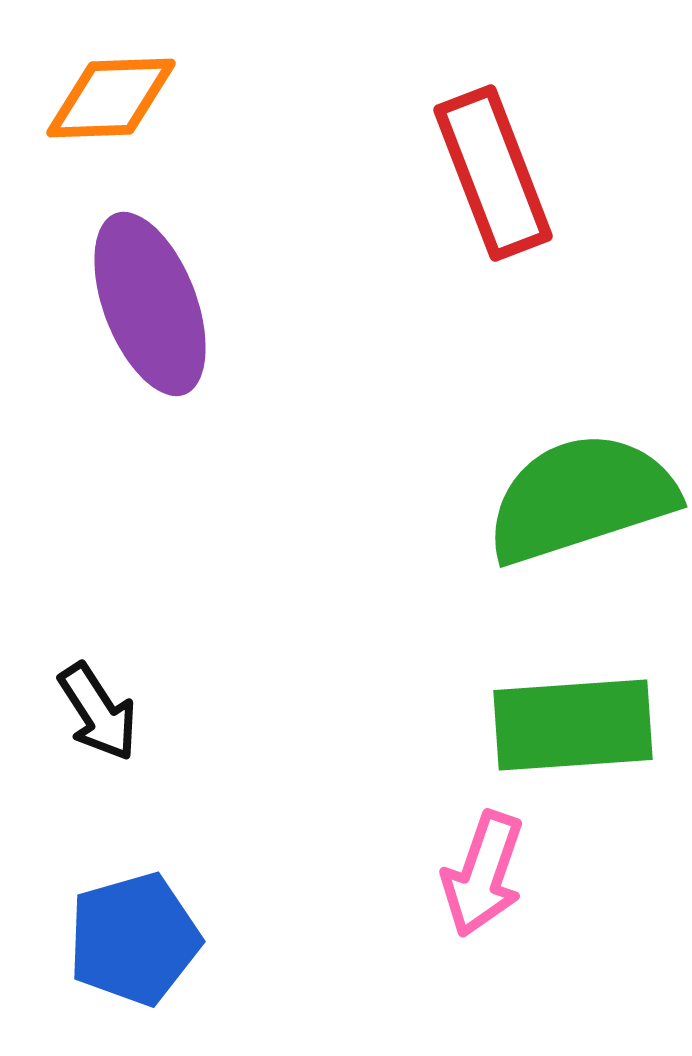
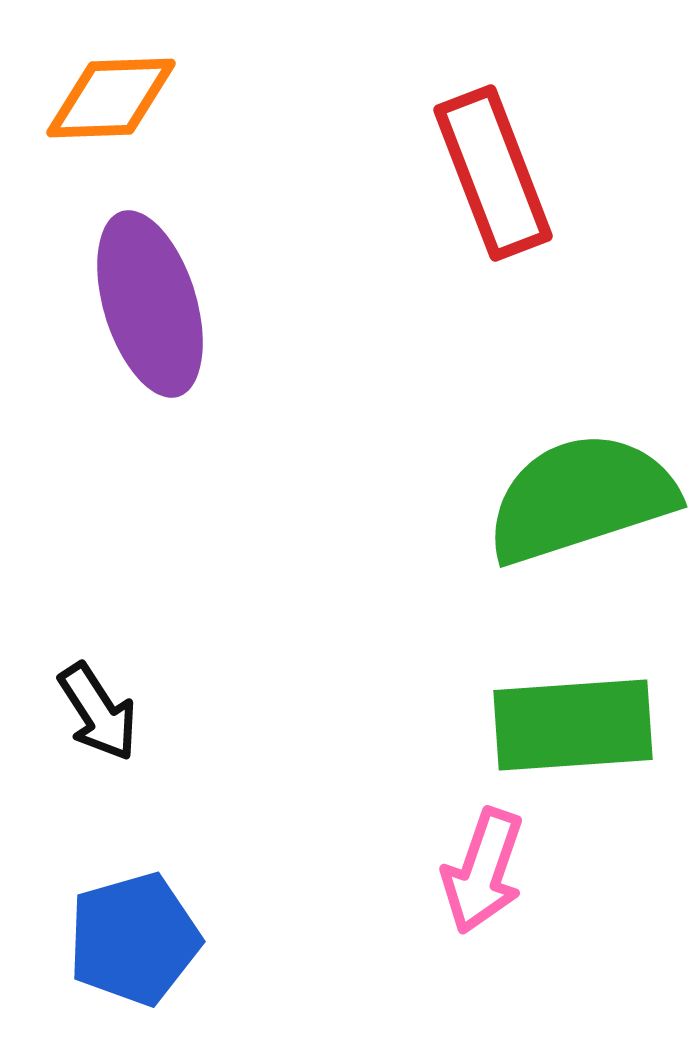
purple ellipse: rotated 4 degrees clockwise
pink arrow: moved 3 px up
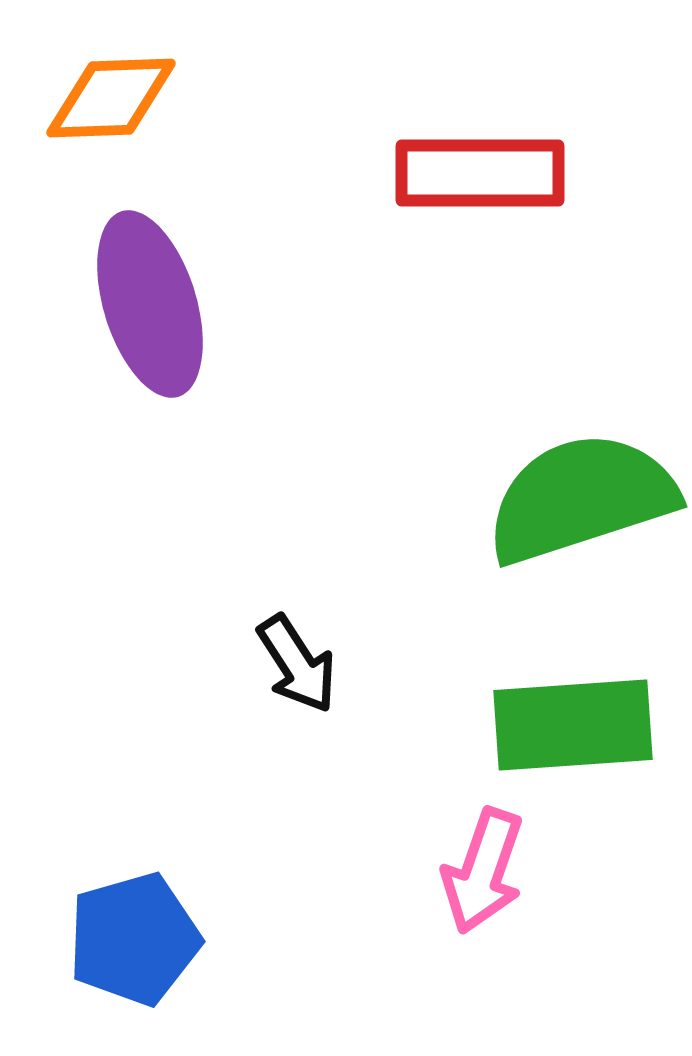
red rectangle: moved 13 px left; rotated 69 degrees counterclockwise
black arrow: moved 199 px right, 48 px up
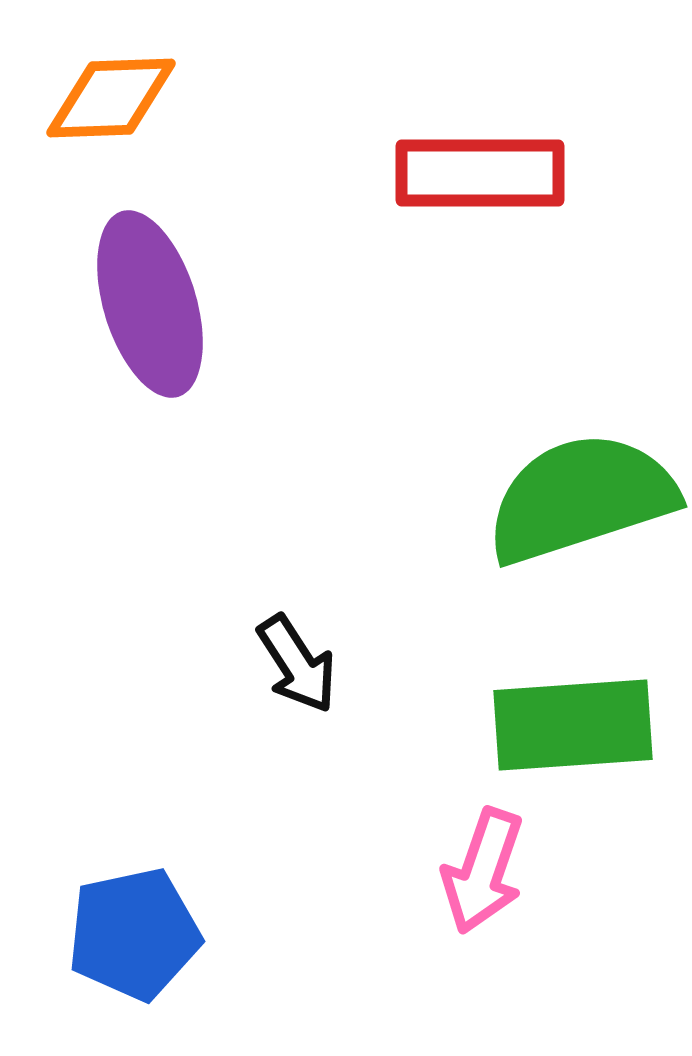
blue pentagon: moved 5 px up; rotated 4 degrees clockwise
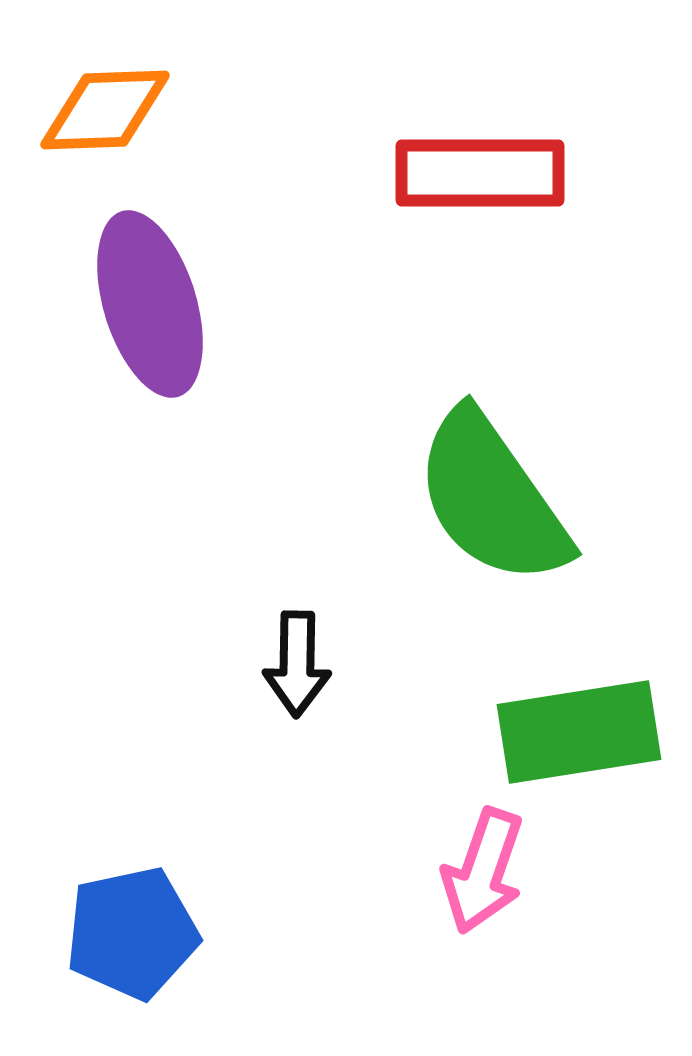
orange diamond: moved 6 px left, 12 px down
green semicircle: moved 89 px left; rotated 107 degrees counterclockwise
black arrow: rotated 34 degrees clockwise
green rectangle: moved 6 px right, 7 px down; rotated 5 degrees counterclockwise
blue pentagon: moved 2 px left, 1 px up
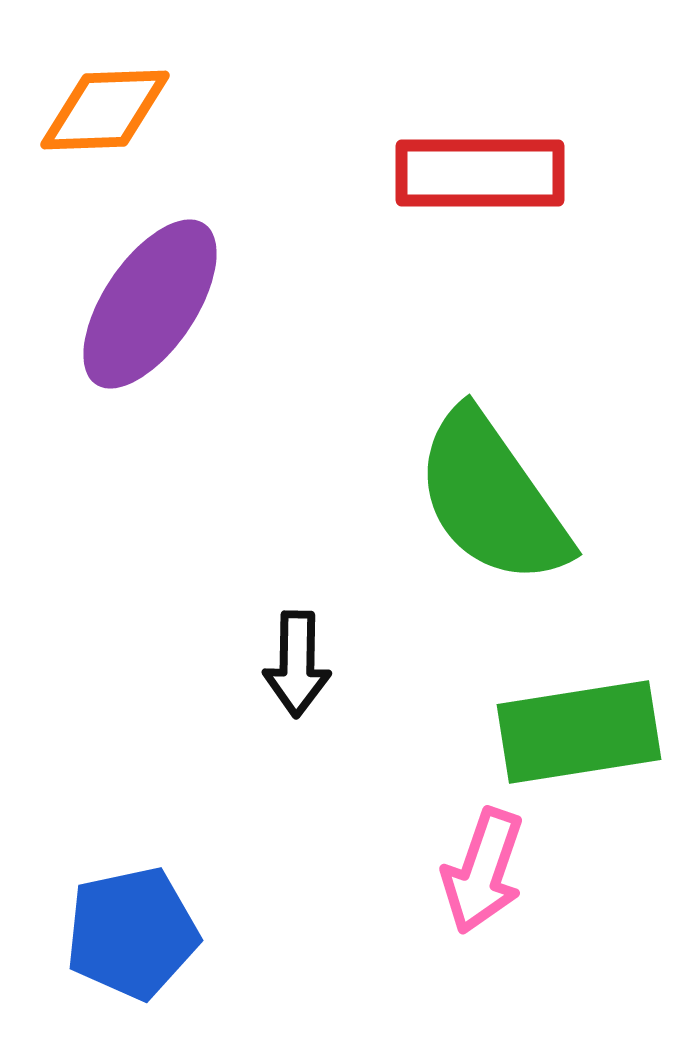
purple ellipse: rotated 51 degrees clockwise
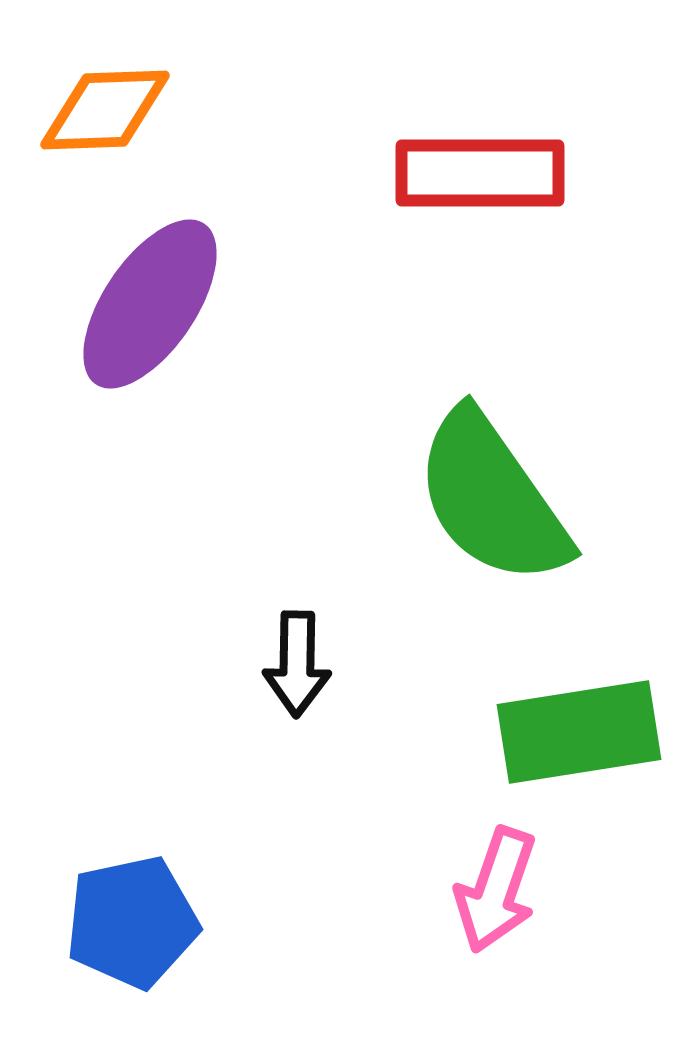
pink arrow: moved 13 px right, 19 px down
blue pentagon: moved 11 px up
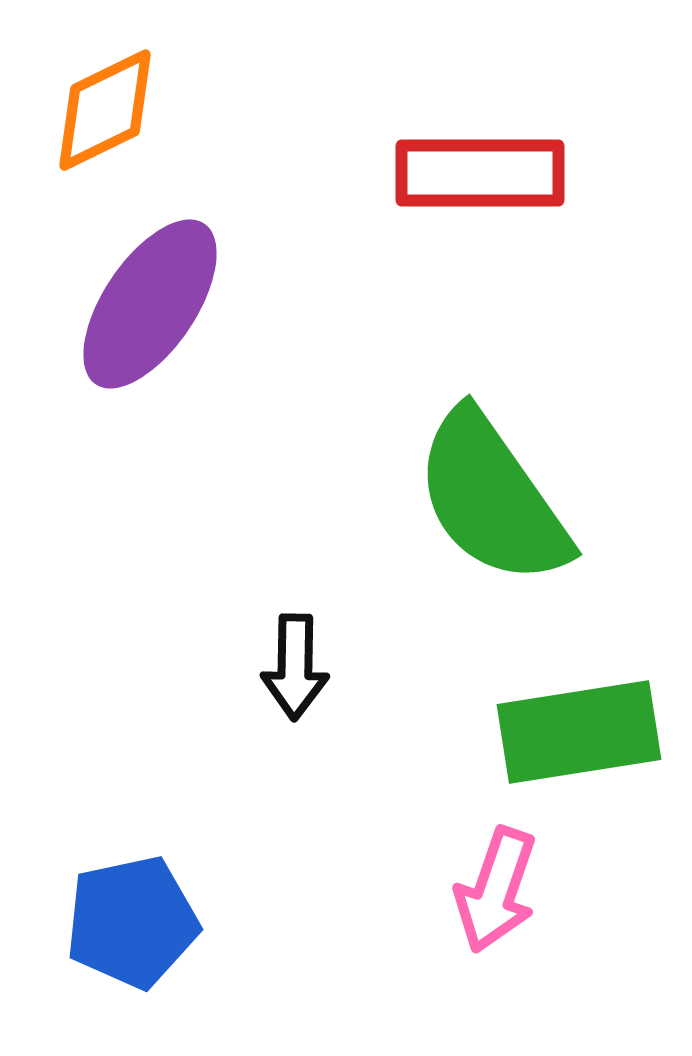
orange diamond: rotated 24 degrees counterclockwise
black arrow: moved 2 px left, 3 px down
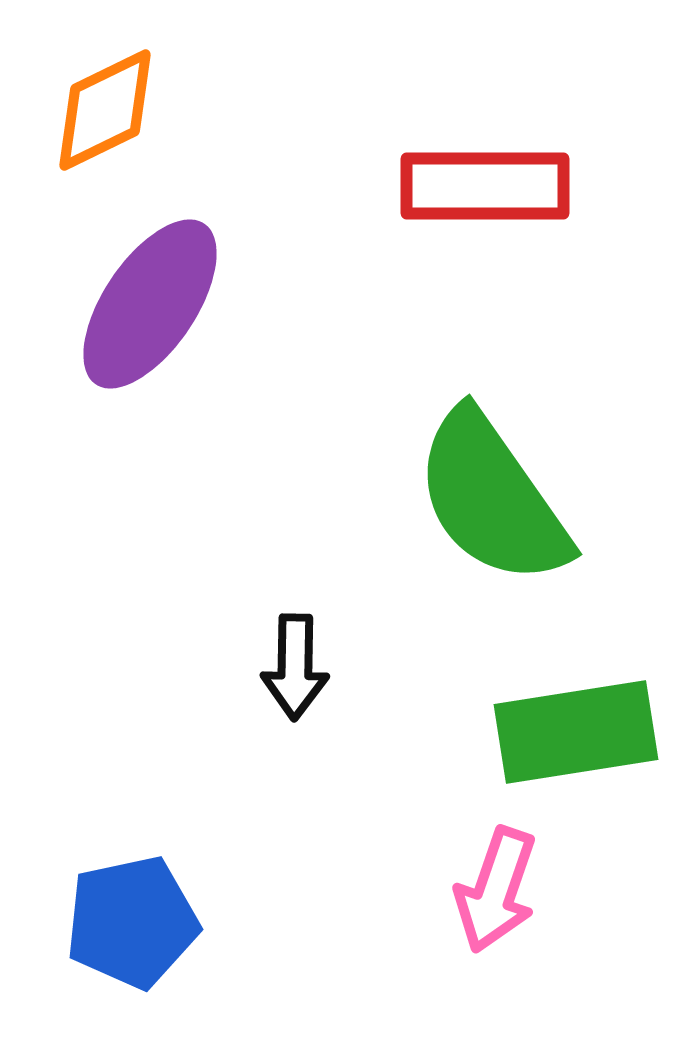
red rectangle: moved 5 px right, 13 px down
green rectangle: moved 3 px left
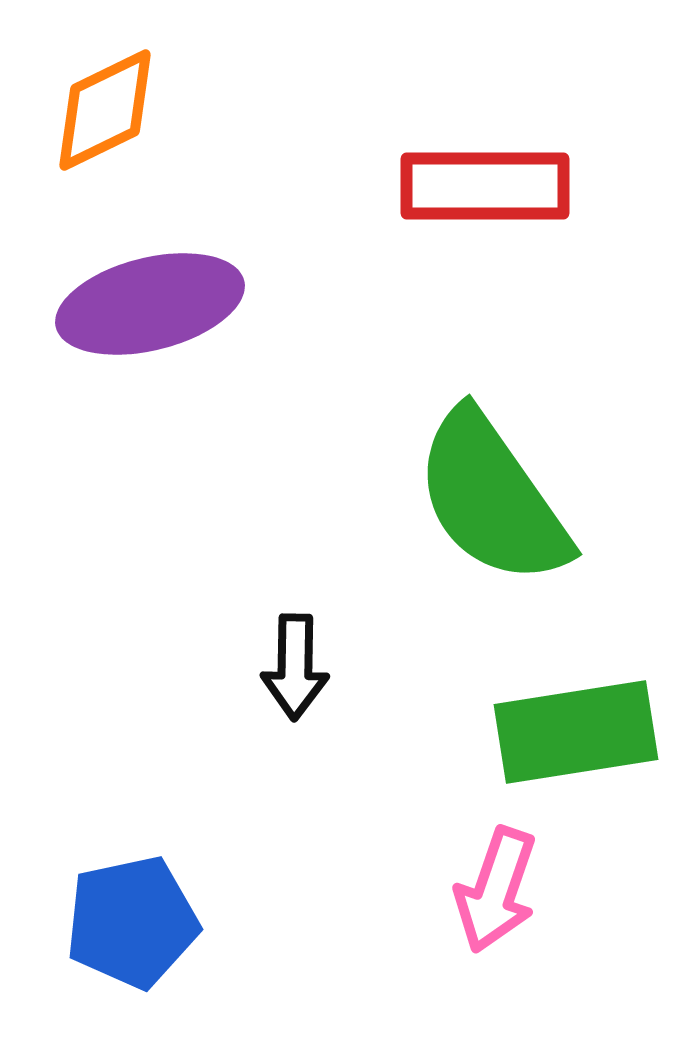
purple ellipse: rotated 42 degrees clockwise
